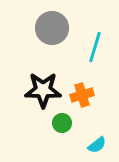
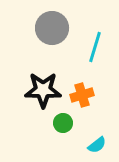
green circle: moved 1 px right
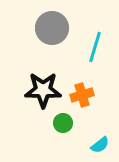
cyan semicircle: moved 3 px right
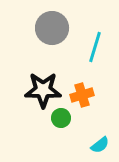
green circle: moved 2 px left, 5 px up
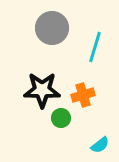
black star: moved 1 px left
orange cross: moved 1 px right
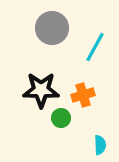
cyan line: rotated 12 degrees clockwise
black star: moved 1 px left
cyan semicircle: rotated 54 degrees counterclockwise
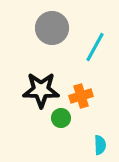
orange cross: moved 2 px left, 1 px down
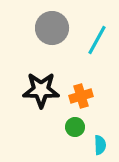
cyan line: moved 2 px right, 7 px up
green circle: moved 14 px right, 9 px down
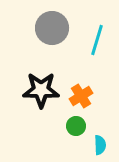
cyan line: rotated 12 degrees counterclockwise
orange cross: rotated 15 degrees counterclockwise
green circle: moved 1 px right, 1 px up
